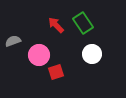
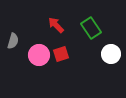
green rectangle: moved 8 px right, 5 px down
gray semicircle: rotated 126 degrees clockwise
white circle: moved 19 px right
red square: moved 5 px right, 18 px up
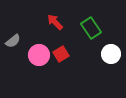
red arrow: moved 1 px left, 3 px up
gray semicircle: rotated 35 degrees clockwise
red square: rotated 14 degrees counterclockwise
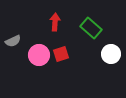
red arrow: rotated 48 degrees clockwise
green rectangle: rotated 15 degrees counterclockwise
gray semicircle: rotated 14 degrees clockwise
red square: rotated 14 degrees clockwise
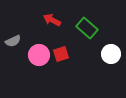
red arrow: moved 3 px left, 2 px up; rotated 66 degrees counterclockwise
green rectangle: moved 4 px left
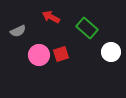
red arrow: moved 1 px left, 3 px up
gray semicircle: moved 5 px right, 10 px up
white circle: moved 2 px up
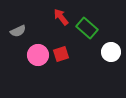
red arrow: moved 10 px right; rotated 24 degrees clockwise
pink circle: moved 1 px left
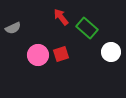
gray semicircle: moved 5 px left, 3 px up
